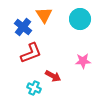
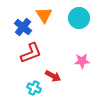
cyan circle: moved 1 px left, 1 px up
pink star: moved 1 px left
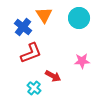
cyan cross: rotated 16 degrees clockwise
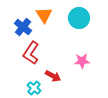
red L-shape: rotated 145 degrees clockwise
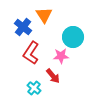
cyan circle: moved 6 px left, 19 px down
pink star: moved 21 px left, 5 px up
red arrow: rotated 21 degrees clockwise
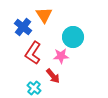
red L-shape: moved 2 px right
